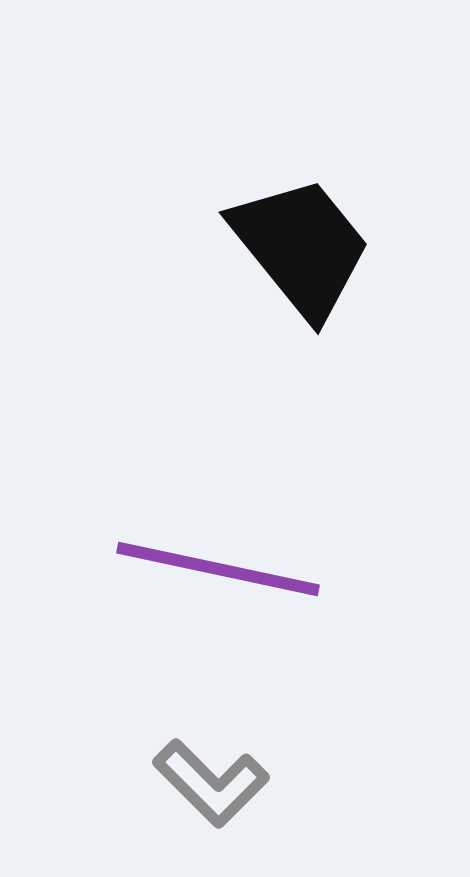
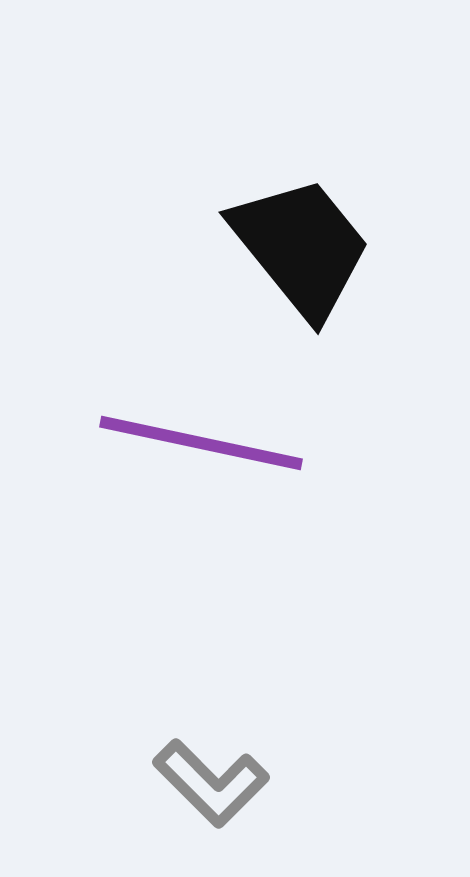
purple line: moved 17 px left, 126 px up
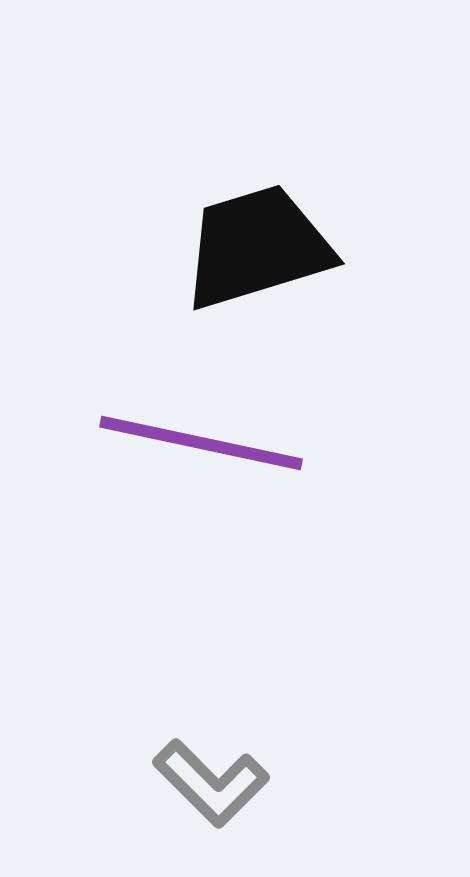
black trapezoid: moved 44 px left; rotated 68 degrees counterclockwise
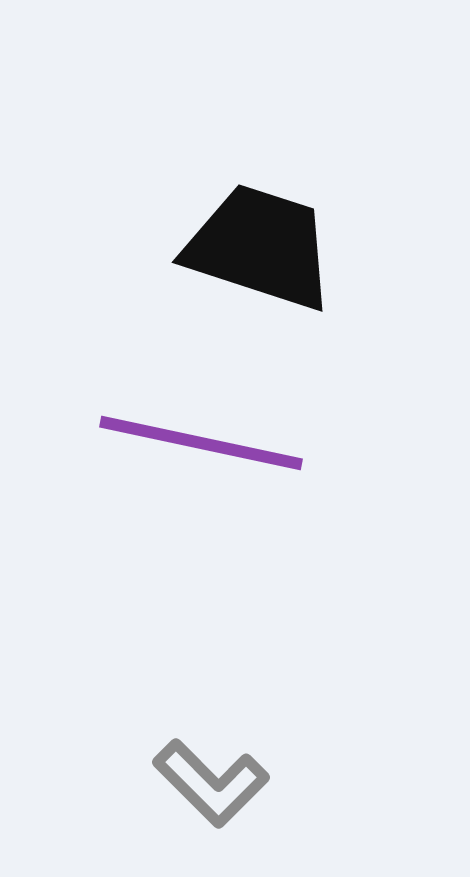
black trapezoid: moved 3 px right; rotated 35 degrees clockwise
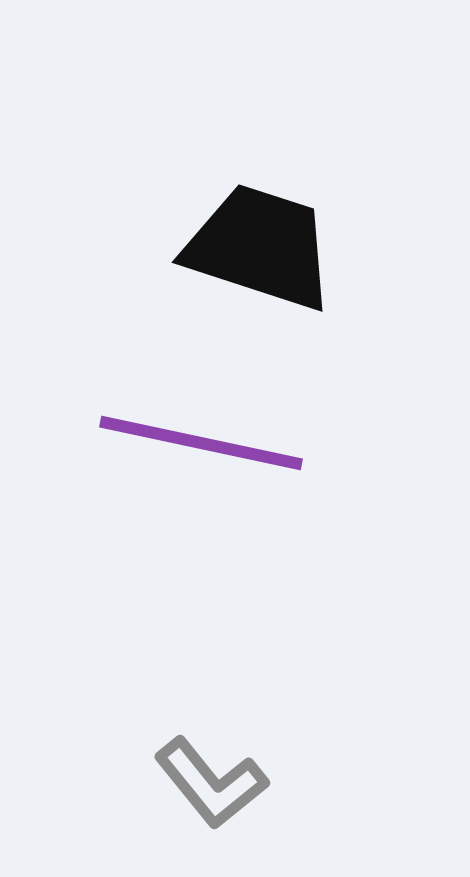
gray L-shape: rotated 6 degrees clockwise
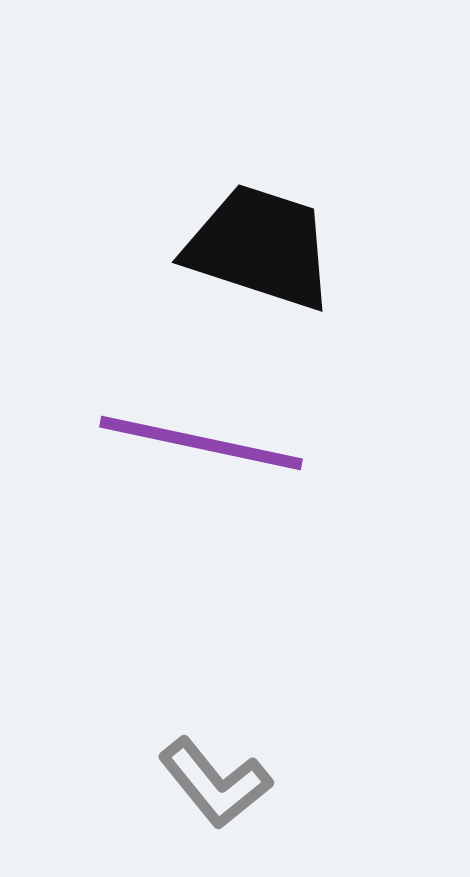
gray L-shape: moved 4 px right
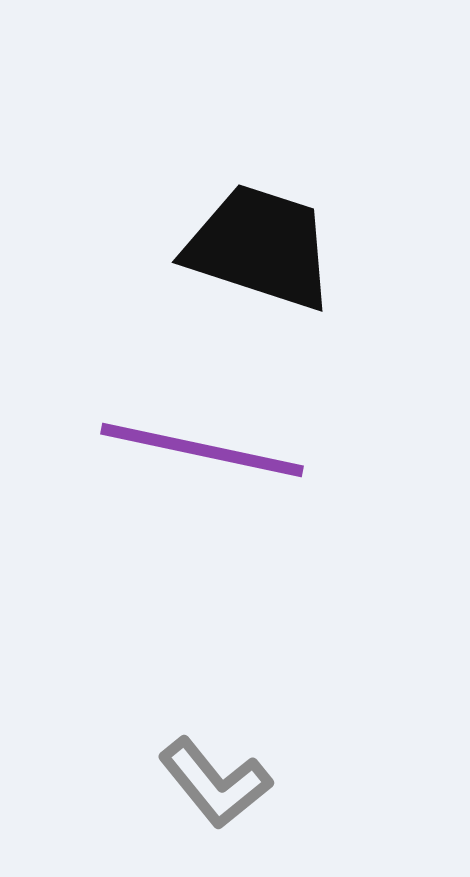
purple line: moved 1 px right, 7 px down
